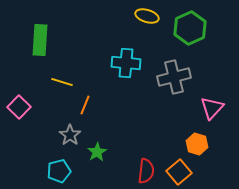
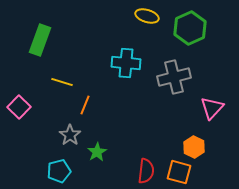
green rectangle: rotated 16 degrees clockwise
orange hexagon: moved 3 px left, 3 px down; rotated 10 degrees clockwise
orange square: rotated 35 degrees counterclockwise
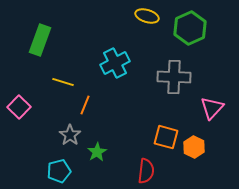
cyan cross: moved 11 px left; rotated 32 degrees counterclockwise
gray cross: rotated 16 degrees clockwise
yellow line: moved 1 px right
orange square: moved 13 px left, 35 px up
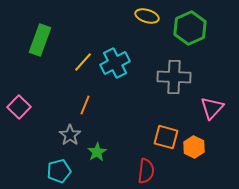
yellow line: moved 20 px right, 20 px up; rotated 65 degrees counterclockwise
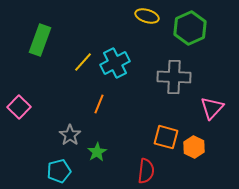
orange line: moved 14 px right, 1 px up
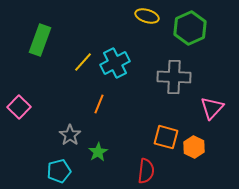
green star: moved 1 px right
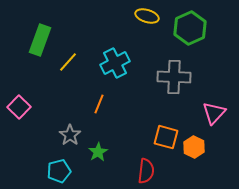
yellow line: moved 15 px left
pink triangle: moved 2 px right, 5 px down
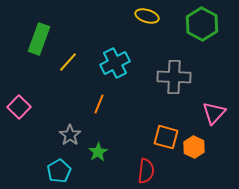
green hexagon: moved 12 px right, 4 px up; rotated 8 degrees counterclockwise
green rectangle: moved 1 px left, 1 px up
cyan pentagon: rotated 15 degrees counterclockwise
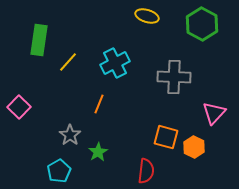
green rectangle: moved 1 px down; rotated 12 degrees counterclockwise
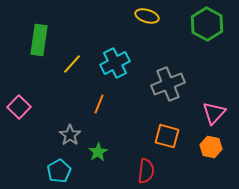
green hexagon: moved 5 px right
yellow line: moved 4 px right, 2 px down
gray cross: moved 6 px left, 7 px down; rotated 24 degrees counterclockwise
orange square: moved 1 px right, 1 px up
orange hexagon: moved 17 px right; rotated 15 degrees counterclockwise
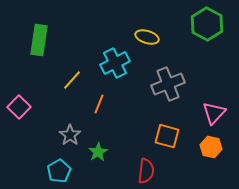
yellow ellipse: moved 21 px down
yellow line: moved 16 px down
